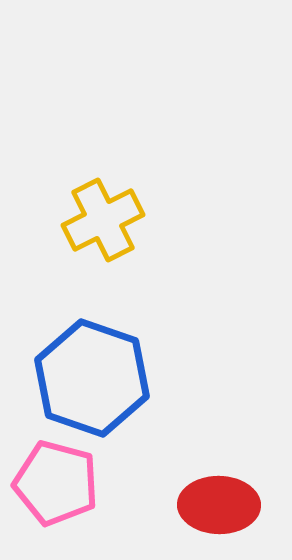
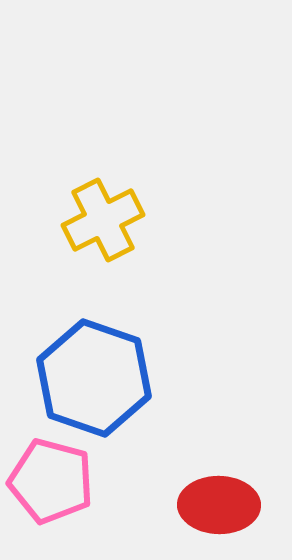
blue hexagon: moved 2 px right
pink pentagon: moved 5 px left, 2 px up
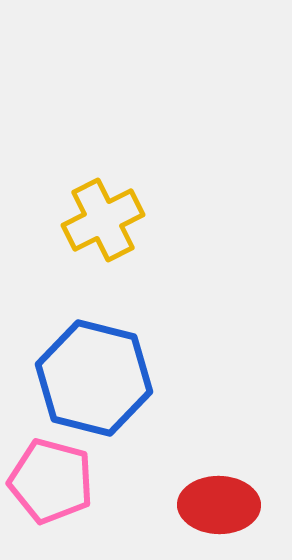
blue hexagon: rotated 5 degrees counterclockwise
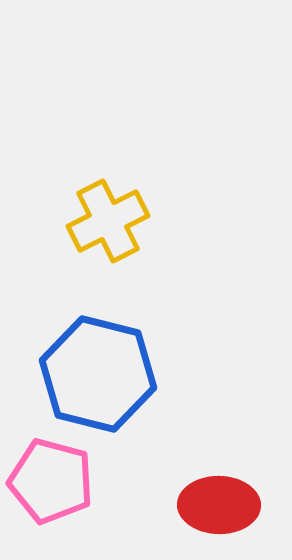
yellow cross: moved 5 px right, 1 px down
blue hexagon: moved 4 px right, 4 px up
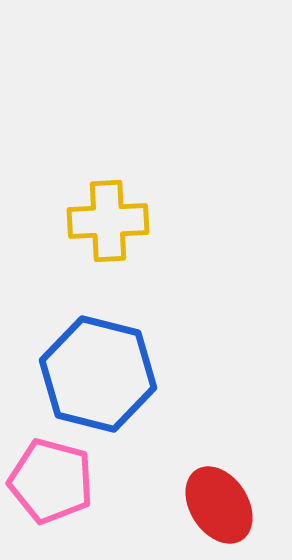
yellow cross: rotated 24 degrees clockwise
red ellipse: rotated 56 degrees clockwise
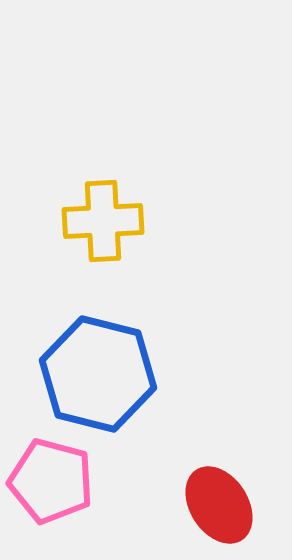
yellow cross: moved 5 px left
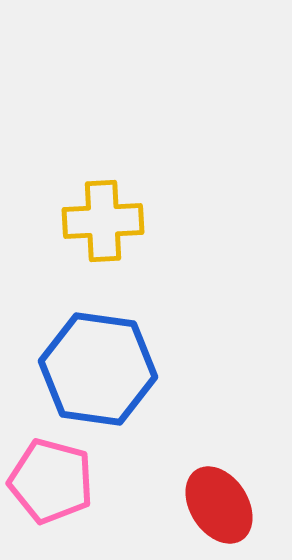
blue hexagon: moved 5 px up; rotated 6 degrees counterclockwise
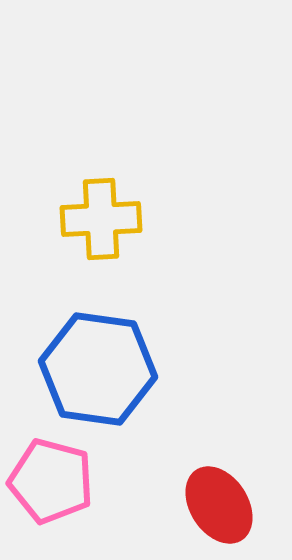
yellow cross: moved 2 px left, 2 px up
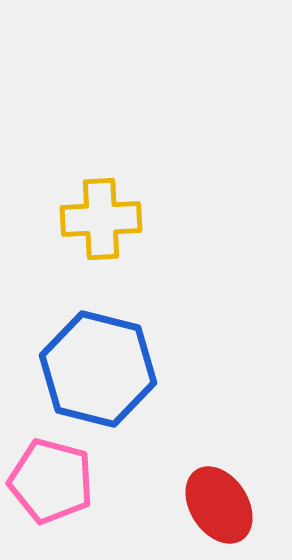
blue hexagon: rotated 6 degrees clockwise
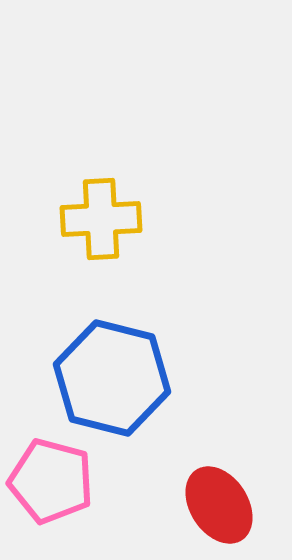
blue hexagon: moved 14 px right, 9 px down
